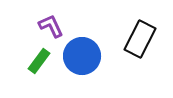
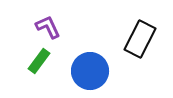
purple L-shape: moved 3 px left, 1 px down
blue circle: moved 8 px right, 15 px down
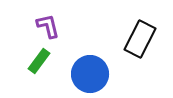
purple L-shape: moved 1 px up; rotated 12 degrees clockwise
blue circle: moved 3 px down
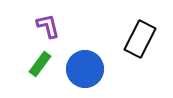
green rectangle: moved 1 px right, 3 px down
blue circle: moved 5 px left, 5 px up
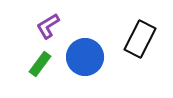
purple L-shape: rotated 108 degrees counterclockwise
blue circle: moved 12 px up
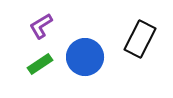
purple L-shape: moved 7 px left
green rectangle: rotated 20 degrees clockwise
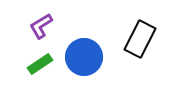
blue circle: moved 1 px left
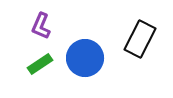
purple L-shape: rotated 36 degrees counterclockwise
blue circle: moved 1 px right, 1 px down
